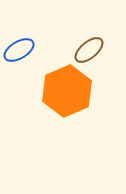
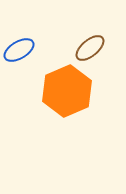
brown ellipse: moved 1 px right, 2 px up
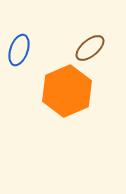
blue ellipse: rotated 40 degrees counterclockwise
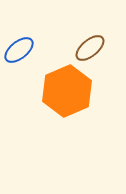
blue ellipse: rotated 32 degrees clockwise
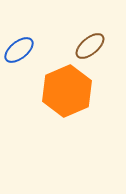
brown ellipse: moved 2 px up
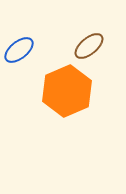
brown ellipse: moved 1 px left
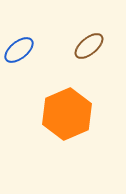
orange hexagon: moved 23 px down
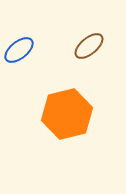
orange hexagon: rotated 9 degrees clockwise
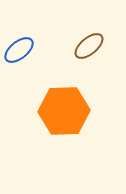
orange hexagon: moved 3 px left, 3 px up; rotated 12 degrees clockwise
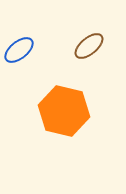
orange hexagon: rotated 15 degrees clockwise
